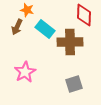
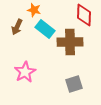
orange star: moved 7 px right
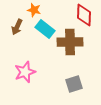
pink star: rotated 10 degrees clockwise
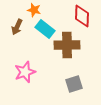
red diamond: moved 2 px left, 1 px down
brown cross: moved 3 px left, 3 px down
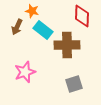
orange star: moved 2 px left, 1 px down
cyan rectangle: moved 2 px left, 1 px down
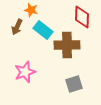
orange star: moved 1 px left, 1 px up
red diamond: moved 1 px down
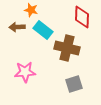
brown arrow: rotated 63 degrees clockwise
brown cross: moved 3 px down; rotated 15 degrees clockwise
pink star: rotated 15 degrees clockwise
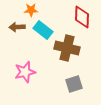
orange star: rotated 16 degrees counterclockwise
pink star: rotated 10 degrees counterclockwise
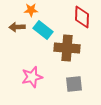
brown cross: rotated 10 degrees counterclockwise
pink star: moved 7 px right, 5 px down
gray square: rotated 12 degrees clockwise
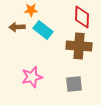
brown cross: moved 12 px right, 2 px up
